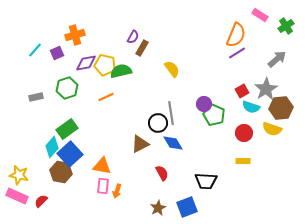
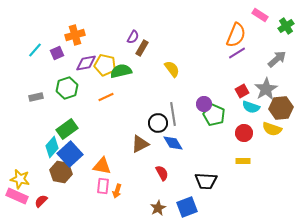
gray line at (171, 113): moved 2 px right, 1 px down
yellow star at (19, 175): moved 1 px right, 4 px down
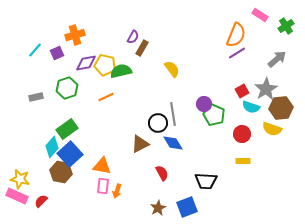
red circle at (244, 133): moved 2 px left, 1 px down
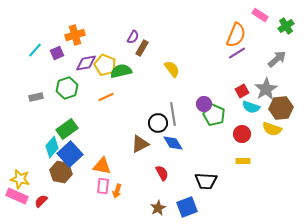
yellow pentagon at (105, 65): rotated 10 degrees clockwise
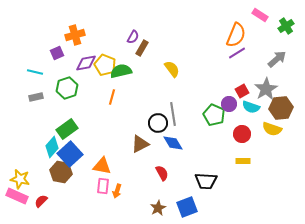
cyan line at (35, 50): moved 22 px down; rotated 63 degrees clockwise
orange line at (106, 97): moved 6 px right; rotated 49 degrees counterclockwise
purple circle at (204, 104): moved 25 px right
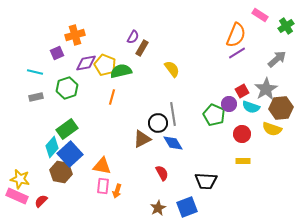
brown triangle at (140, 144): moved 2 px right, 5 px up
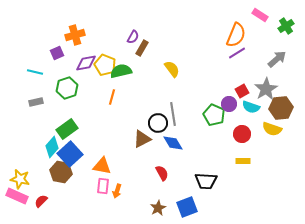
gray rectangle at (36, 97): moved 5 px down
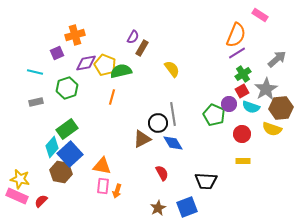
green cross at (286, 26): moved 43 px left, 48 px down
